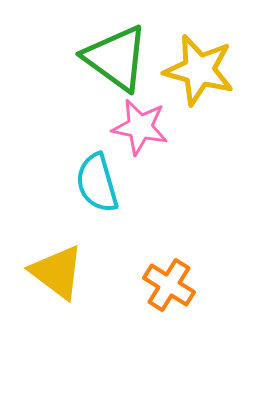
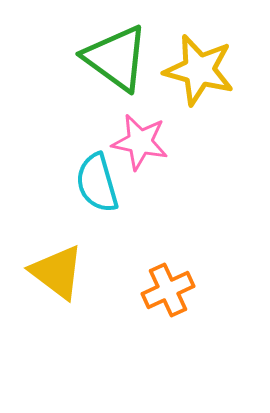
pink star: moved 15 px down
orange cross: moved 1 px left, 5 px down; rotated 33 degrees clockwise
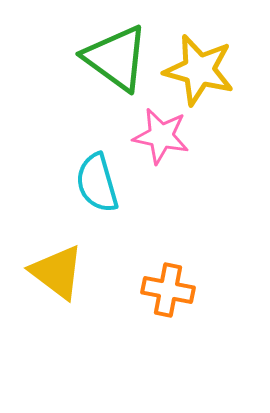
pink star: moved 21 px right, 6 px up
orange cross: rotated 36 degrees clockwise
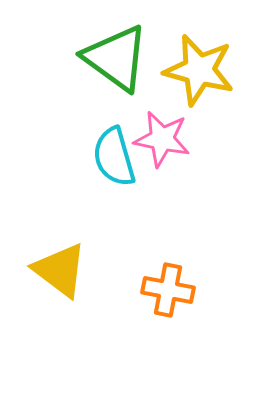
pink star: moved 1 px right, 3 px down
cyan semicircle: moved 17 px right, 26 px up
yellow triangle: moved 3 px right, 2 px up
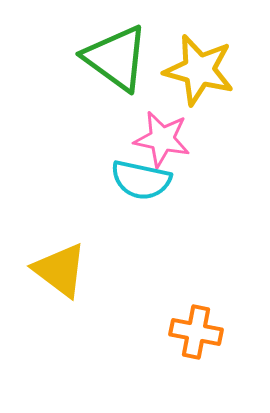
cyan semicircle: moved 27 px right, 23 px down; rotated 62 degrees counterclockwise
orange cross: moved 28 px right, 42 px down
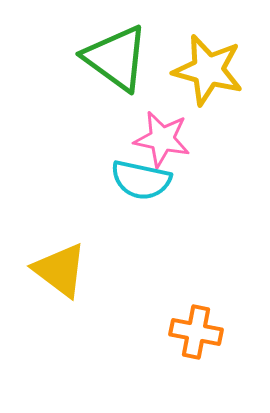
yellow star: moved 9 px right
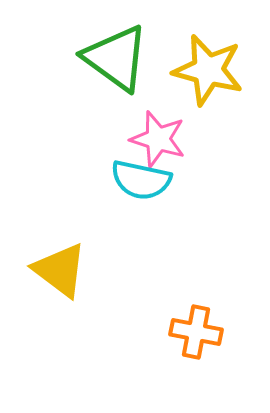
pink star: moved 4 px left; rotated 6 degrees clockwise
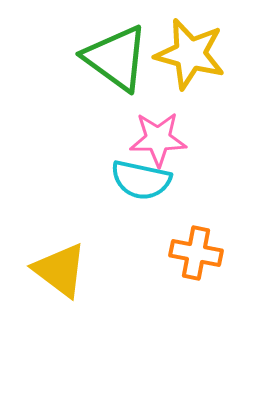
yellow star: moved 18 px left, 16 px up
pink star: rotated 18 degrees counterclockwise
orange cross: moved 79 px up
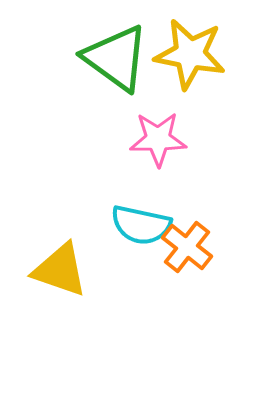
yellow star: rotated 4 degrees counterclockwise
cyan semicircle: moved 45 px down
orange cross: moved 9 px left, 6 px up; rotated 27 degrees clockwise
yellow triangle: rotated 18 degrees counterclockwise
